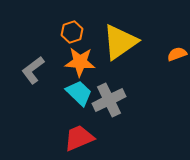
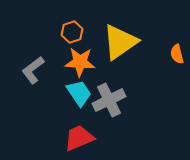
orange semicircle: rotated 84 degrees counterclockwise
cyan trapezoid: rotated 12 degrees clockwise
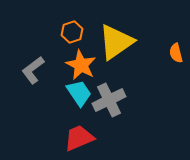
yellow triangle: moved 4 px left
orange semicircle: moved 1 px left, 1 px up
orange star: moved 1 px right, 3 px down; rotated 24 degrees clockwise
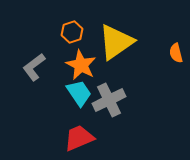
gray L-shape: moved 1 px right, 3 px up
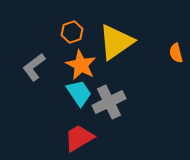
gray cross: moved 2 px down
red trapezoid: rotated 8 degrees counterclockwise
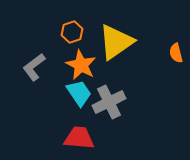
red trapezoid: rotated 36 degrees clockwise
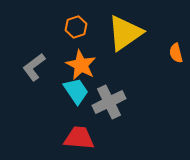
orange hexagon: moved 4 px right, 5 px up
yellow triangle: moved 9 px right, 9 px up
cyan trapezoid: moved 3 px left, 2 px up
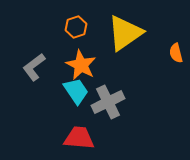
gray cross: moved 1 px left
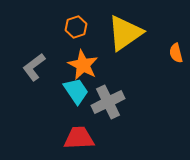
orange star: moved 2 px right
red trapezoid: rotated 8 degrees counterclockwise
